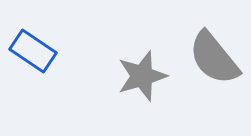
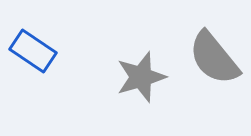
gray star: moved 1 px left, 1 px down
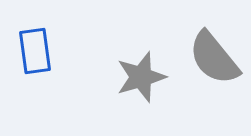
blue rectangle: moved 2 px right; rotated 48 degrees clockwise
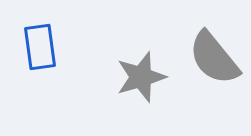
blue rectangle: moved 5 px right, 4 px up
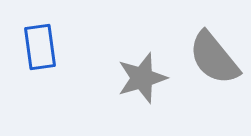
gray star: moved 1 px right, 1 px down
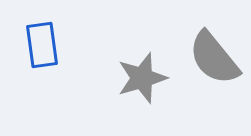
blue rectangle: moved 2 px right, 2 px up
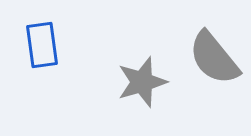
gray star: moved 4 px down
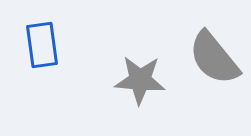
gray star: moved 2 px left, 2 px up; rotated 21 degrees clockwise
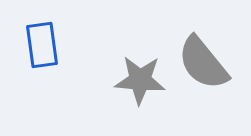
gray semicircle: moved 11 px left, 5 px down
